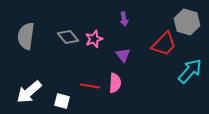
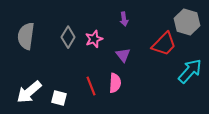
gray diamond: rotated 70 degrees clockwise
red line: moved 1 px right; rotated 60 degrees clockwise
white square: moved 3 px left, 3 px up
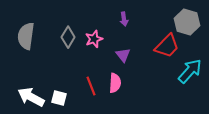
red trapezoid: moved 3 px right, 2 px down
white arrow: moved 2 px right, 5 px down; rotated 68 degrees clockwise
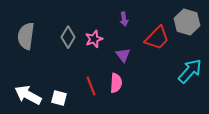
red trapezoid: moved 10 px left, 8 px up
pink semicircle: moved 1 px right
white arrow: moved 3 px left, 2 px up
